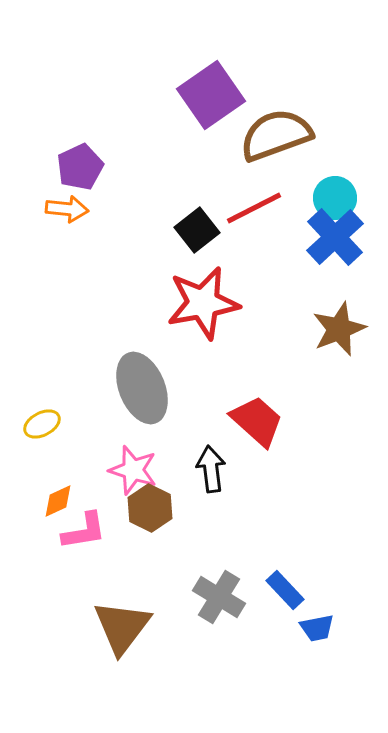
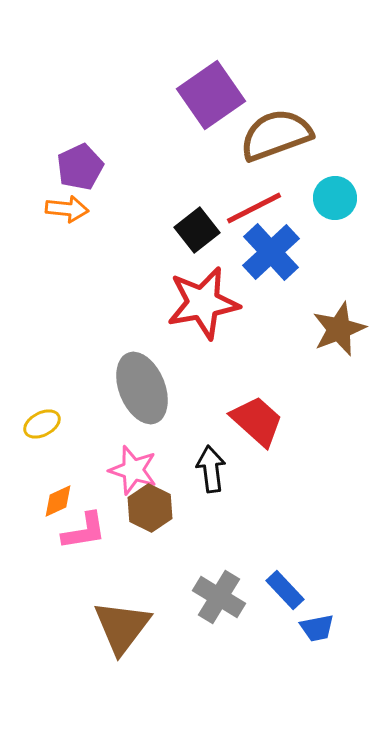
blue cross: moved 64 px left, 15 px down
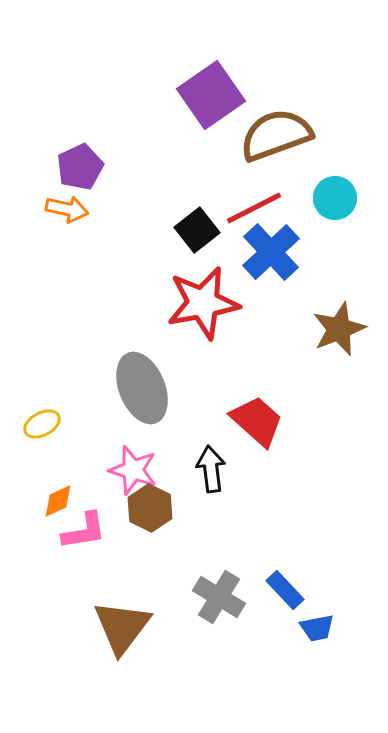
orange arrow: rotated 6 degrees clockwise
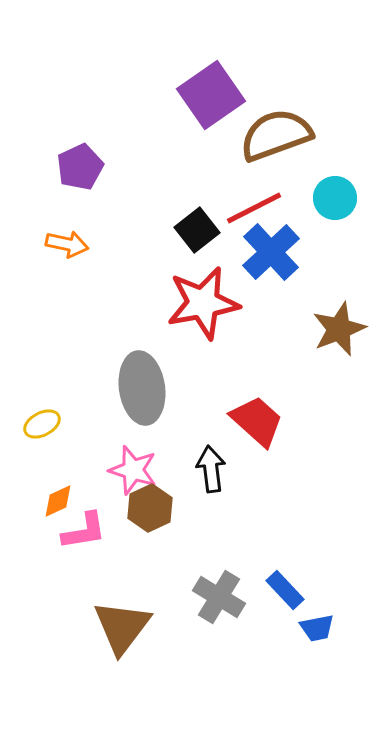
orange arrow: moved 35 px down
gray ellipse: rotated 14 degrees clockwise
brown hexagon: rotated 9 degrees clockwise
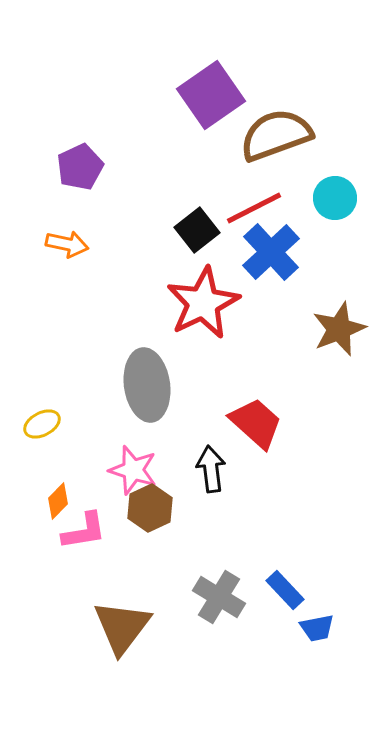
red star: rotated 16 degrees counterclockwise
gray ellipse: moved 5 px right, 3 px up
red trapezoid: moved 1 px left, 2 px down
orange diamond: rotated 21 degrees counterclockwise
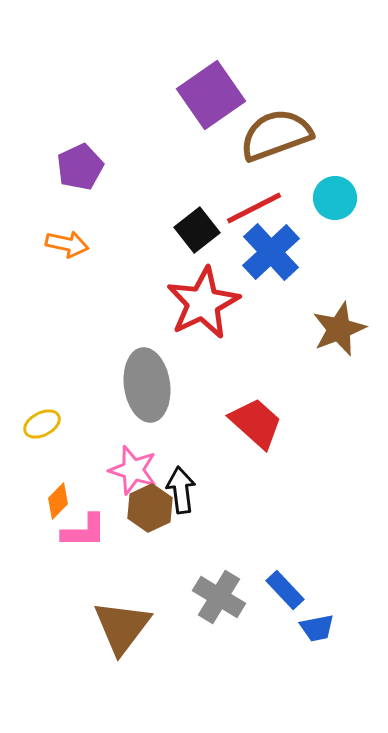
black arrow: moved 30 px left, 21 px down
pink L-shape: rotated 9 degrees clockwise
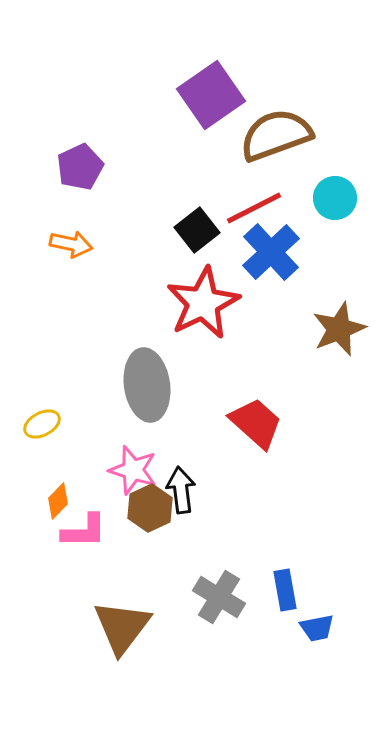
orange arrow: moved 4 px right
blue rectangle: rotated 33 degrees clockwise
